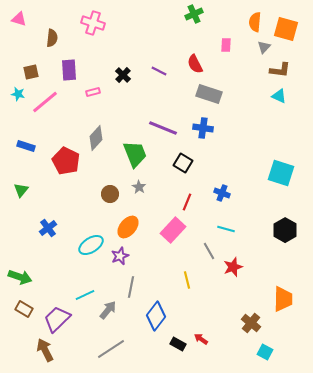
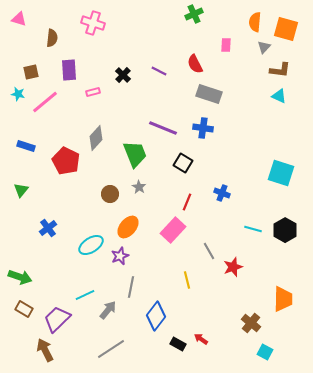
cyan line at (226, 229): moved 27 px right
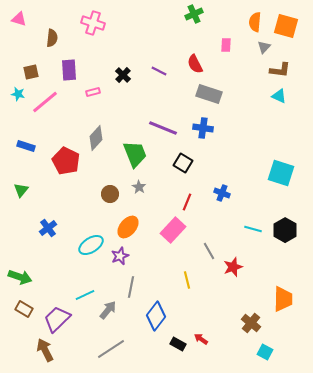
orange square at (286, 29): moved 3 px up
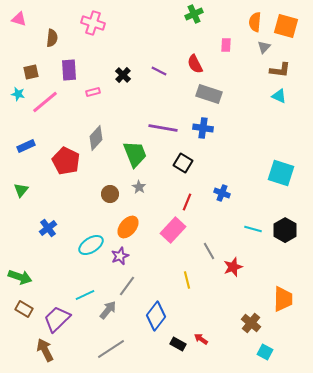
purple line at (163, 128): rotated 12 degrees counterclockwise
blue rectangle at (26, 146): rotated 42 degrees counterclockwise
gray line at (131, 287): moved 4 px left, 1 px up; rotated 25 degrees clockwise
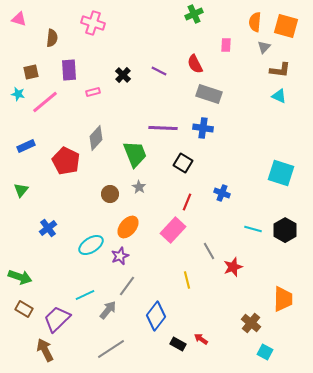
purple line at (163, 128): rotated 8 degrees counterclockwise
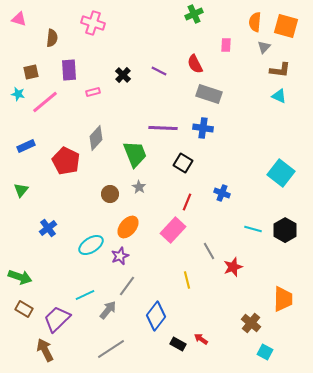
cyan square at (281, 173): rotated 20 degrees clockwise
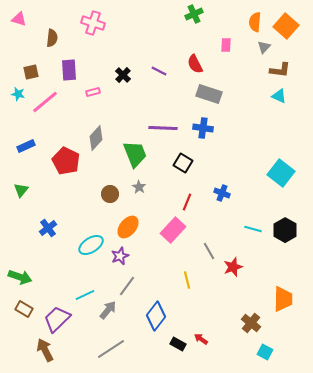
orange square at (286, 26): rotated 25 degrees clockwise
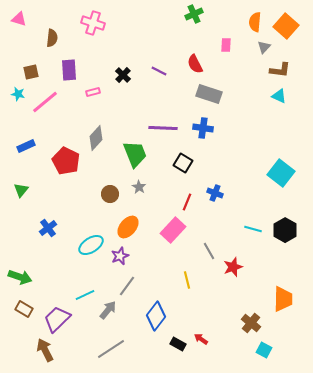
blue cross at (222, 193): moved 7 px left
cyan square at (265, 352): moved 1 px left, 2 px up
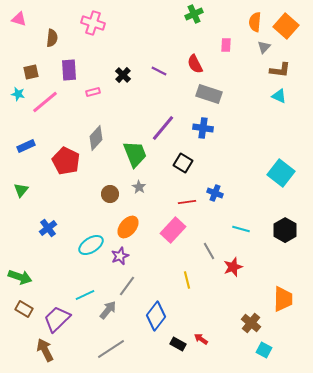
purple line at (163, 128): rotated 52 degrees counterclockwise
red line at (187, 202): rotated 60 degrees clockwise
cyan line at (253, 229): moved 12 px left
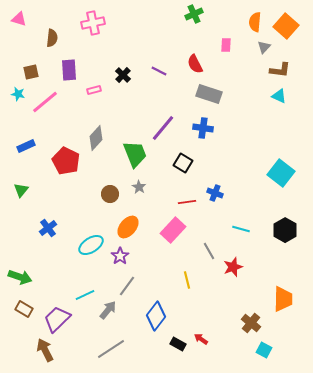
pink cross at (93, 23): rotated 30 degrees counterclockwise
pink rectangle at (93, 92): moved 1 px right, 2 px up
purple star at (120, 256): rotated 12 degrees counterclockwise
